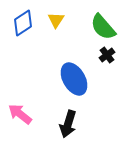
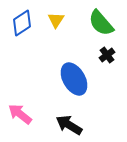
blue diamond: moved 1 px left
green semicircle: moved 2 px left, 4 px up
black arrow: moved 1 px right, 1 px down; rotated 104 degrees clockwise
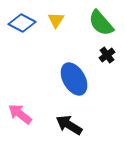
blue diamond: rotated 60 degrees clockwise
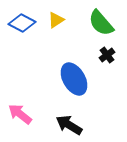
yellow triangle: rotated 24 degrees clockwise
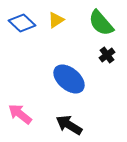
blue diamond: rotated 16 degrees clockwise
blue ellipse: moved 5 px left; rotated 20 degrees counterclockwise
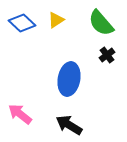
blue ellipse: rotated 60 degrees clockwise
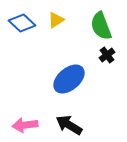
green semicircle: moved 3 px down; rotated 20 degrees clockwise
blue ellipse: rotated 40 degrees clockwise
pink arrow: moved 5 px right, 11 px down; rotated 45 degrees counterclockwise
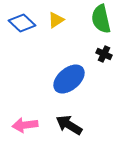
green semicircle: moved 7 px up; rotated 8 degrees clockwise
black cross: moved 3 px left, 1 px up; rotated 28 degrees counterclockwise
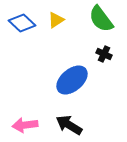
green semicircle: rotated 24 degrees counterclockwise
blue ellipse: moved 3 px right, 1 px down
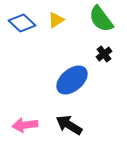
black cross: rotated 28 degrees clockwise
